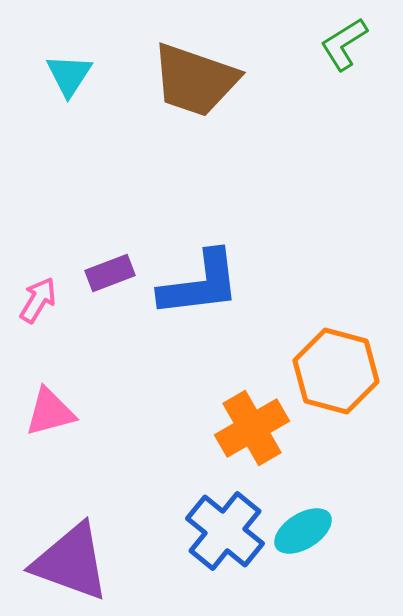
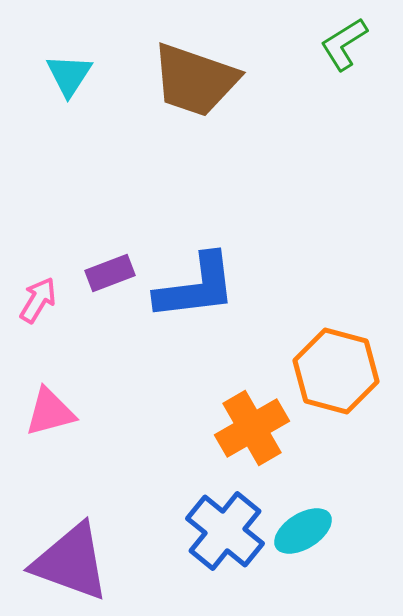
blue L-shape: moved 4 px left, 3 px down
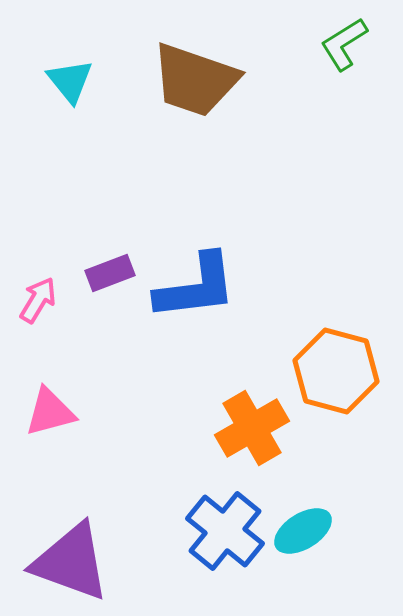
cyan triangle: moved 1 px right, 6 px down; rotated 12 degrees counterclockwise
